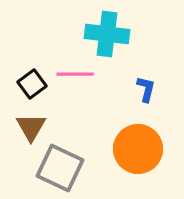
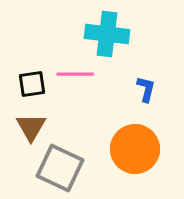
black square: rotated 28 degrees clockwise
orange circle: moved 3 px left
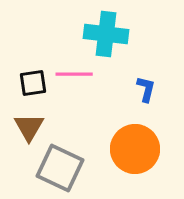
cyan cross: moved 1 px left
pink line: moved 1 px left
black square: moved 1 px right, 1 px up
brown triangle: moved 2 px left
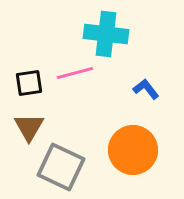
pink line: moved 1 px right, 1 px up; rotated 15 degrees counterclockwise
black square: moved 4 px left
blue L-shape: rotated 52 degrees counterclockwise
orange circle: moved 2 px left, 1 px down
gray square: moved 1 px right, 1 px up
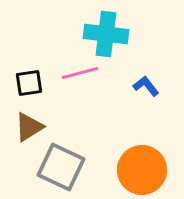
pink line: moved 5 px right
blue L-shape: moved 3 px up
brown triangle: rotated 28 degrees clockwise
orange circle: moved 9 px right, 20 px down
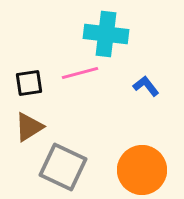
gray square: moved 2 px right
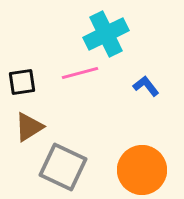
cyan cross: rotated 33 degrees counterclockwise
black square: moved 7 px left, 1 px up
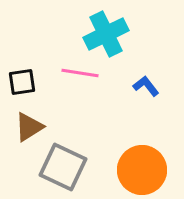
pink line: rotated 24 degrees clockwise
